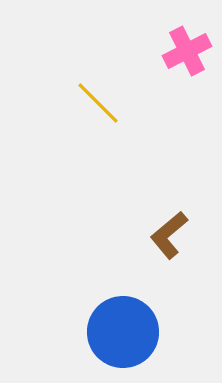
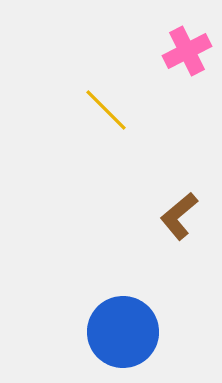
yellow line: moved 8 px right, 7 px down
brown L-shape: moved 10 px right, 19 px up
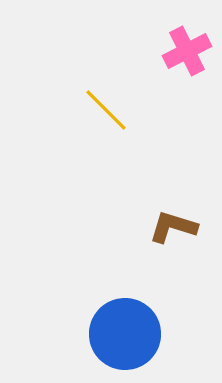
brown L-shape: moved 6 px left, 11 px down; rotated 57 degrees clockwise
blue circle: moved 2 px right, 2 px down
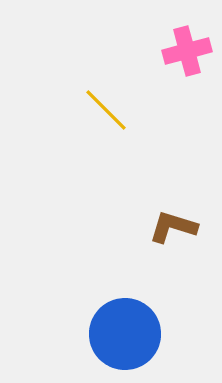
pink cross: rotated 12 degrees clockwise
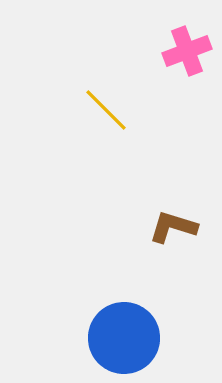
pink cross: rotated 6 degrees counterclockwise
blue circle: moved 1 px left, 4 px down
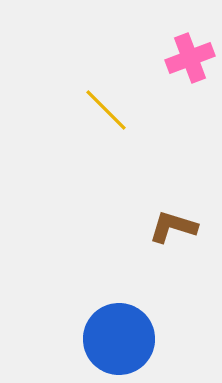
pink cross: moved 3 px right, 7 px down
blue circle: moved 5 px left, 1 px down
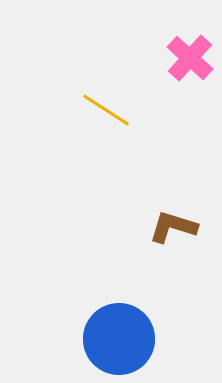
pink cross: rotated 27 degrees counterclockwise
yellow line: rotated 12 degrees counterclockwise
